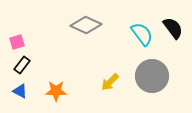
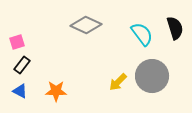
black semicircle: moved 2 px right; rotated 20 degrees clockwise
yellow arrow: moved 8 px right
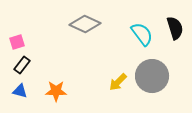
gray diamond: moved 1 px left, 1 px up
blue triangle: rotated 14 degrees counterclockwise
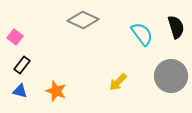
gray diamond: moved 2 px left, 4 px up
black semicircle: moved 1 px right, 1 px up
pink square: moved 2 px left, 5 px up; rotated 35 degrees counterclockwise
gray circle: moved 19 px right
orange star: rotated 20 degrees clockwise
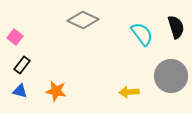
yellow arrow: moved 11 px right, 10 px down; rotated 42 degrees clockwise
orange star: rotated 10 degrees counterclockwise
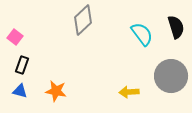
gray diamond: rotated 68 degrees counterclockwise
black rectangle: rotated 18 degrees counterclockwise
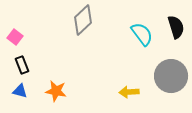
black rectangle: rotated 42 degrees counterclockwise
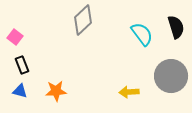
orange star: rotated 15 degrees counterclockwise
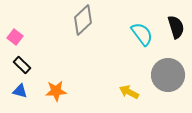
black rectangle: rotated 24 degrees counterclockwise
gray circle: moved 3 px left, 1 px up
yellow arrow: rotated 30 degrees clockwise
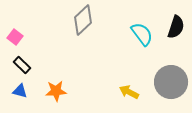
black semicircle: rotated 35 degrees clockwise
gray circle: moved 3 px right, 7 px down
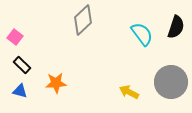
orange star: moved 8 px up
